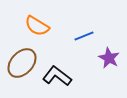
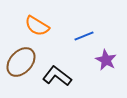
purple star: moved 3 px left, 2 px down
brown ellipse: moved 1 px left, 1 px up
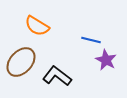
blue line: moved 7 px right, 4 px down; rotated 36 degrees clockwise
